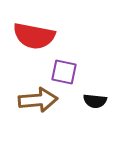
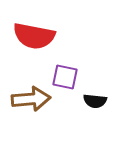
purple square: moved 1 px right, 5 px down
brown arrow: moved 7 px left, 1 px up
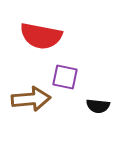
red semicircle: moved 7 px right
black semicircle: moved 3 px right, 5 px down
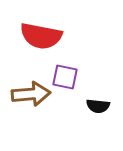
brown arrow: moved 5 px up
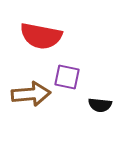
purple square: moved 2 px right
black semicircle: moved 2 px right, 1 px up
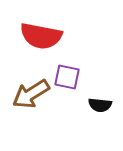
brown arrow: rotated 153 degrees clockwise
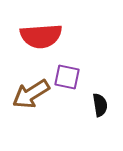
red semicircle: rotated 15 degrees counterclockwise
black semicircle: rotated 105 degrees counterclockwise
